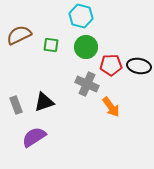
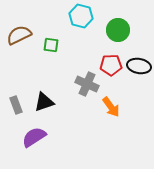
green circle: moved 32 px right, 17 px up
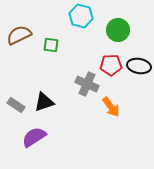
gray rectangle: rotated 36 degrees counterclockwise
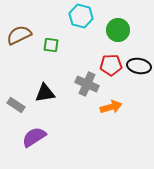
black triangle: moved 1 px right, 9 px up; rotated 10 degrees clockwise
orange arrow: rotated 70 degrees counterclockwise
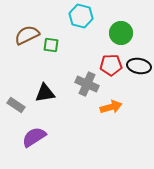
green circle: moved 3 px right, 3 px down
brown semicircle: moved 8 px right
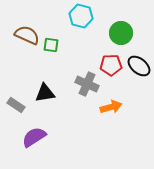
brown semicircle: rotated 50 degrees clockwise
black ellipse: rotated 30 degrees clockwise
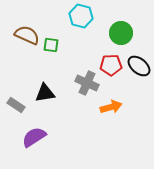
gray cross: moved 1 px up
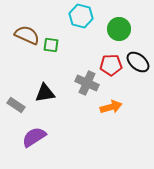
green circle: moved 2 px left, 4 px up
black ellipse: moved 1 px left, 4 px up
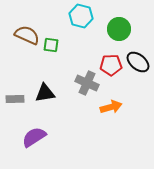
gray rectangle: moved 1 px left, 6 px up; rotated 36 degrees counterclockwise
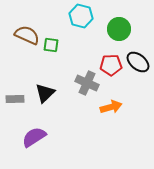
black triangle: rotated 35 degrees counterclockwise
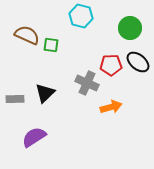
green circle: moved 11 px right, 1 px up
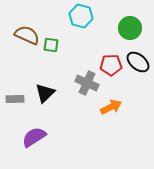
orange arrow: rotated 10 degrees counterclockwise
